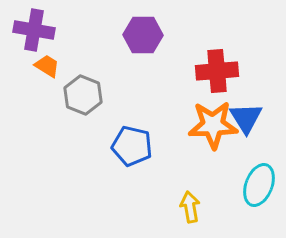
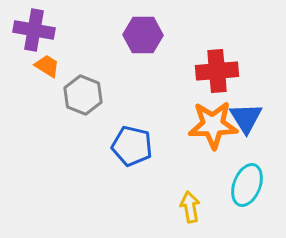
cyan ellipse: moved 12 px left
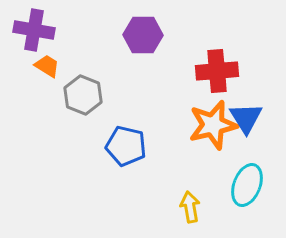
orange star: rotated 12 degrees counterclockwise
blue pentagon: moved 6 px left
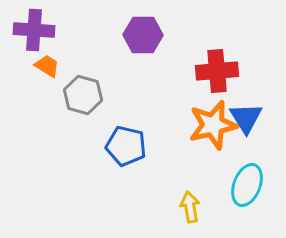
purple cross: rotated 6 degrees counterclockwise
gray hexagon: rotated 6 degrees counterclockwise
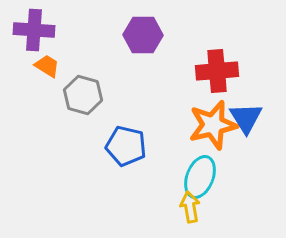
cyan ellipse: moved 47 px left, 8 px up
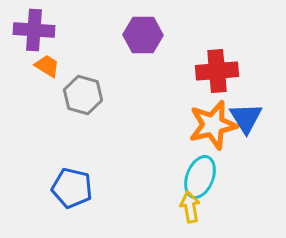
blue pentagon: moved 54 px left, 42 px down
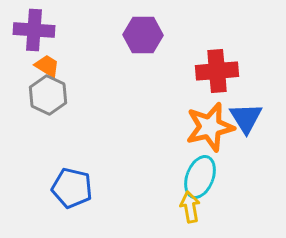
gray hexagon: moved 35 px left; rotated 9 degrees clockwise
orange star: moved 3 px left, 2 px down
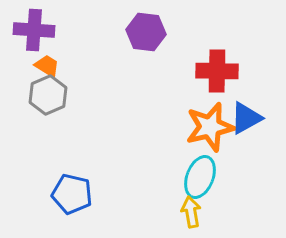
purple hexagon: moved 3 px right, 3 px up; rotated 6 degrees clockwise
red cross: rotated 6 degrees clockwise
gray hexagon: rotated 12 degrees clockwise
blue triangle: rotated 33 degrees clockwise
blue pentagon: moved 6 px down
yellow arrow: moved 1 px right, 5 px down
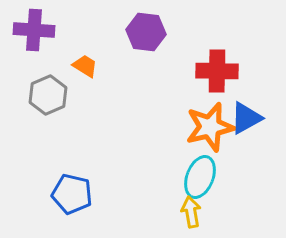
orange trapezoid: moved 38 px right
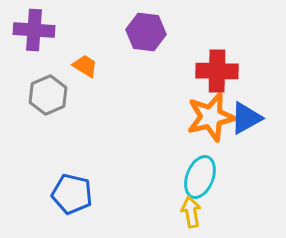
orange star: moved 1 px right, 10 px up
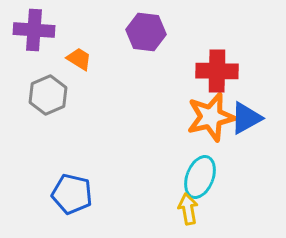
orange trapezoid: moved 6 px left, 7 px up
yellow arrow: moved 3 px left, 3 px up
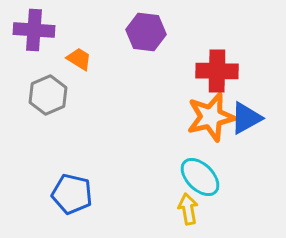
cyan ellipse: rotated 66 degrees counterclockwise
